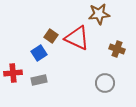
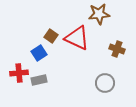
red cross: moved 6 px right
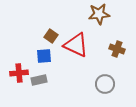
red triangle: moved 1 px left, 7 px down
blue square: moved 5 px right, 3 px down; rotated 28 degrees clockwise
gray circle: moved 1 px down
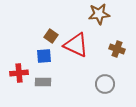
gray rectangle: moved 4 px right, 2 px down; rotated 14 degrees clockwise
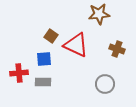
blue square: moved 3 px down
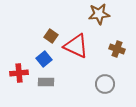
red triangle: moved 1 px down
blue square: rotated 35 degrees counterclockwise
gray rectangle: moved 3 px right
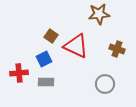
blue square: rotated 14 degrees clockwise
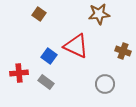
brown square: moved 12 px left, 22 px up
brown cross: moved 6 px right, 2 px down
blue square: moved 5 px right, 3 px up; rotated 28 degrees counterclockwise
gray rectangle: rotated 35 degrees clockwise
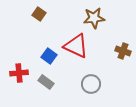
brown star: moved 5 px left, 4 px down
gray circle: moved 14 px left
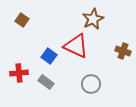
brown square: moved 17 px left, 6 px down
brown star: moved 1 px left, 1 px down; rotated 20 degrees counterclockwise
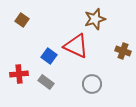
brown star: moved 2 px right; rotated 10 degrees clockwise
red cross: moved 1 px down
gray circle: moved 1 px right
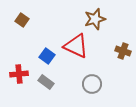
blue square: moved 2 px left
